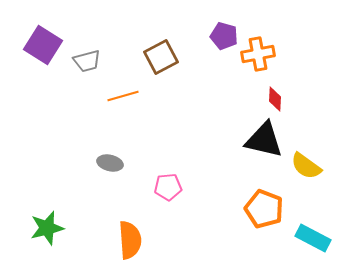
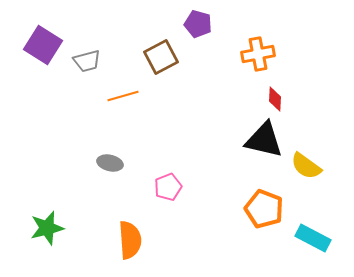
purple pentagon: moved 26 px left, 12 px up
pink pentagon: rotated 16 degrees counterclockwise
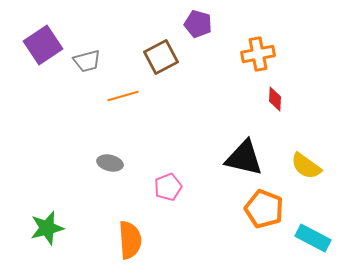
purple square: rotated 24 degrees clockwise
black triangle: moved 20 px left, 18 px down
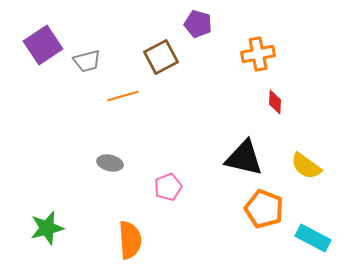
red diamond: moved 3 px down
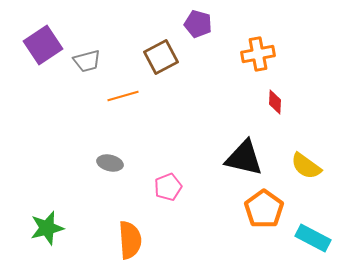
orange pentagon: rotated 15 degrees clockwise
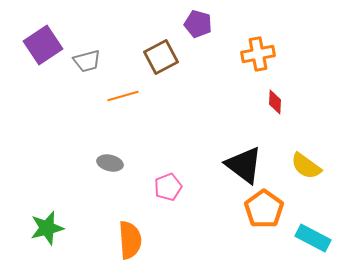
black triangle: moved 7 px down; rotated 24 degrees clockwise
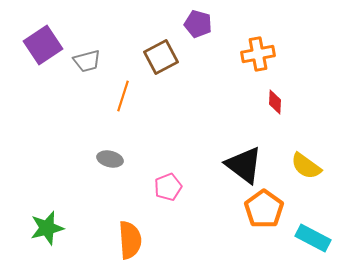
orange line: rotated 56 degrees counterclockwise
gray ellipse: moved 4 px up
